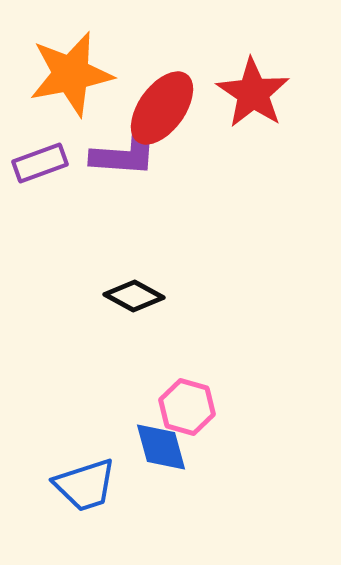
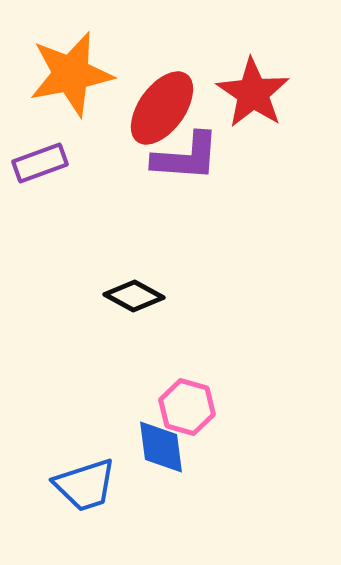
purple L-shape: moved 61 px right, 4 px down
blue diamond: rotated 8 degrees clockwise
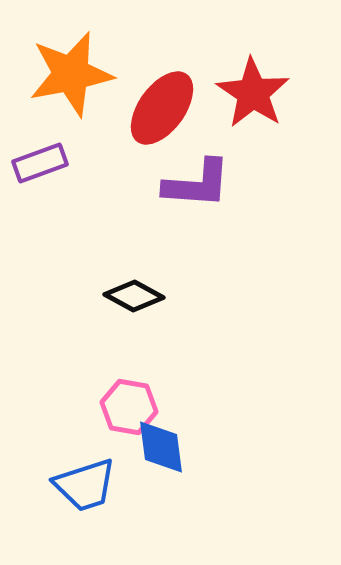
purple L-shape: moved 11 px right, 27 px down
pink hexagon: moved 58 px left; rotated 6 degrees counterclockwise
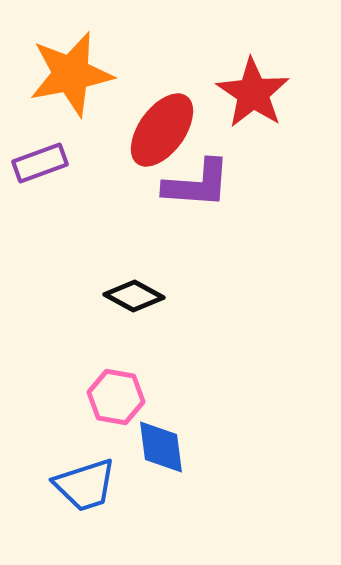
red ellipse: moved 22 px down
pink hexagon: moved 13 px left, 10 px up
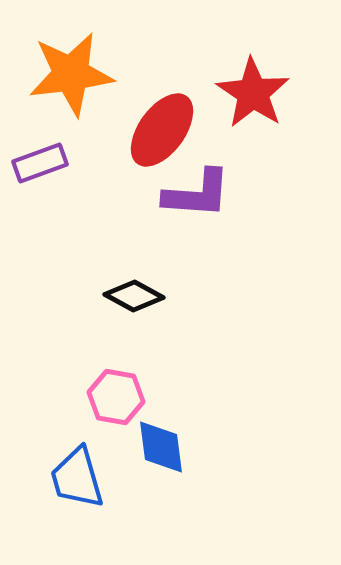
orange star: rotated 4 degrees clockwise
purple L-shape: moved 10 px down
blue trapezoid: moved 8 px left, 7 px up; rotated 92 degrees clockwise
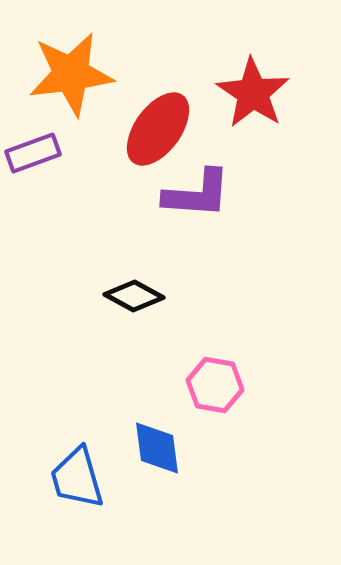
red ellipse: moved 4 px left, 1 px up
purple rectangle: moved 7 px left, 10 px up
pink hexagon: moved 99 px right, 12 px up
blue diamond: moved 4 px left, 1 px down
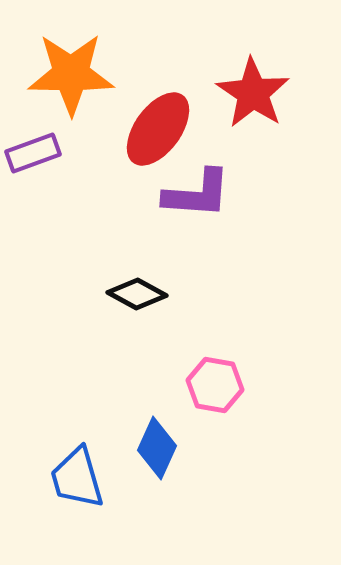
orange star: rotated 8 degrees clockwise
black diamond: moved 3 px right, 2 px up
blue diamond: rotated 32 degrees clockwise
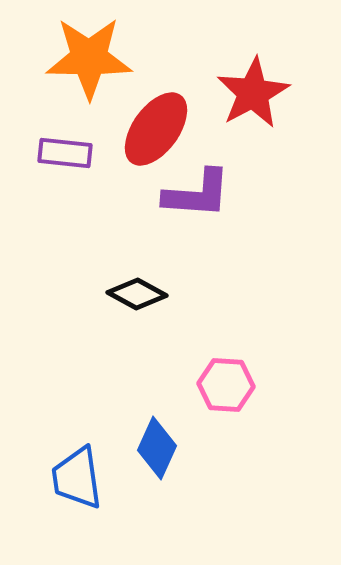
orange star: moved 18 px right, 16 px up
red star: rotated 10 degrees clockwise
red ellipse: moved 2 px left
purple rectangle: moved 32 px right; rotated 26 degrees clockwise
pink hexagon: moved 11 px right; rotated 6 degrees counterclockwise
blue trapezoid: rotated 8 degrees clockwise
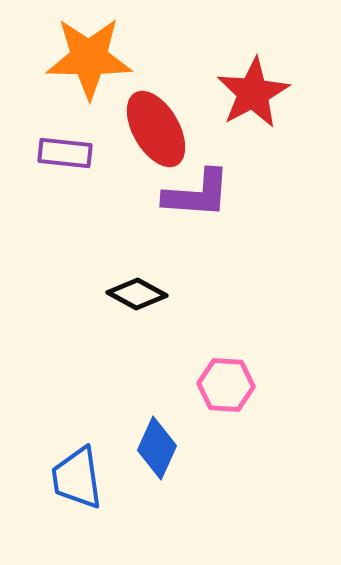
red ellipse: rotated 66 degrees counterclockwise
